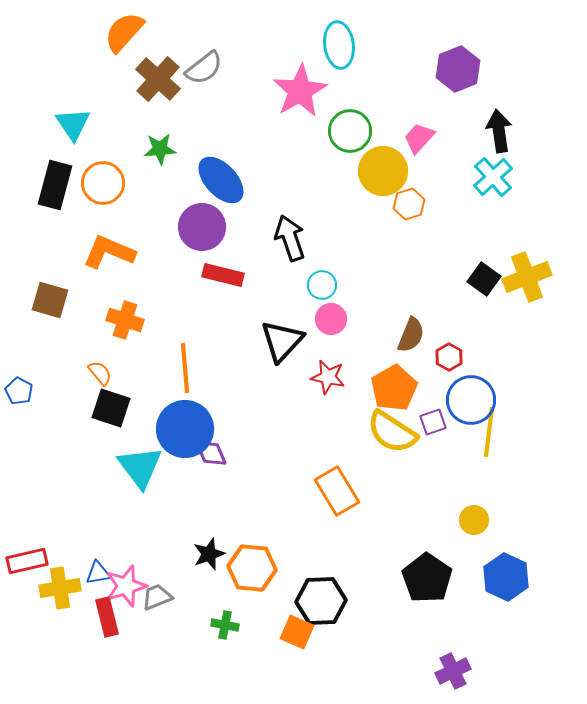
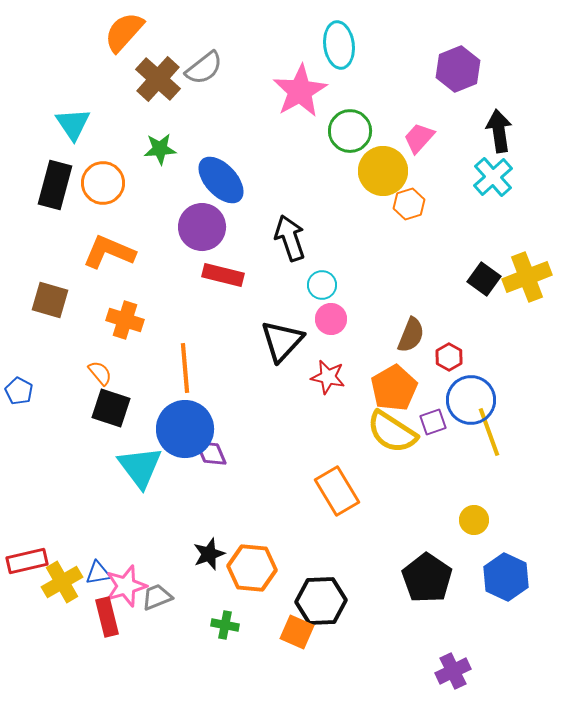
yellow line at (489, 432): rotated 27 degrees counterclockwise
yellow cross at (60, 588): moved 2 px right, 6 px up; rotated 21 degrees counterclockwise
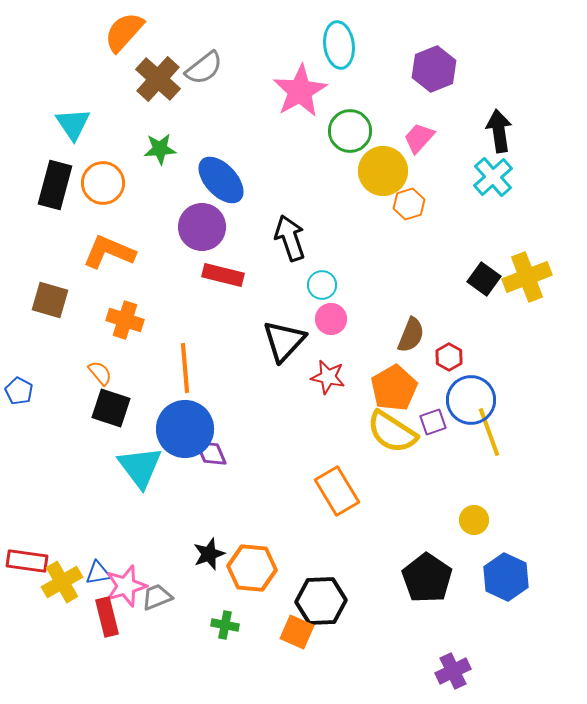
purple hexagon at (458, 69): moved 24 px left
black triangle at (282, 341): moved 2 px right
red rectangle at (27, 561): rotated 21 degrees clockwise
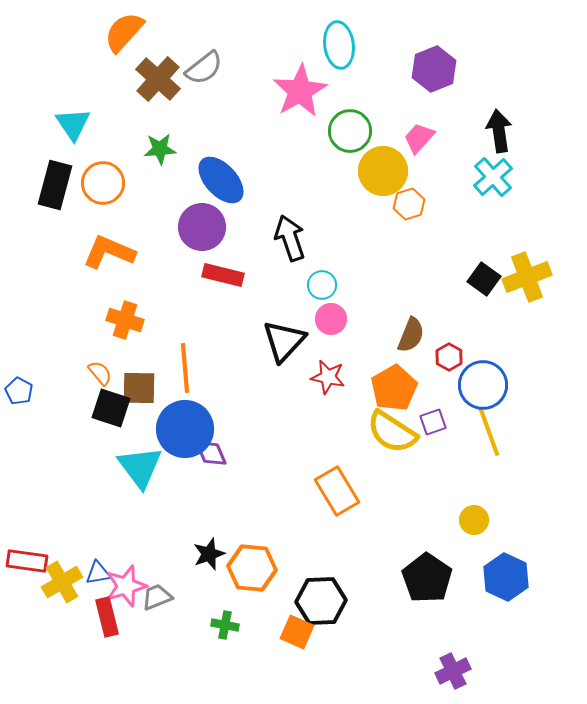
brown square at (50, 300): moved 89 px right, 88 px down; rotated 15 degrees counterclockwise
blue circle at (471, 400): moved 12 px right, 15 px up
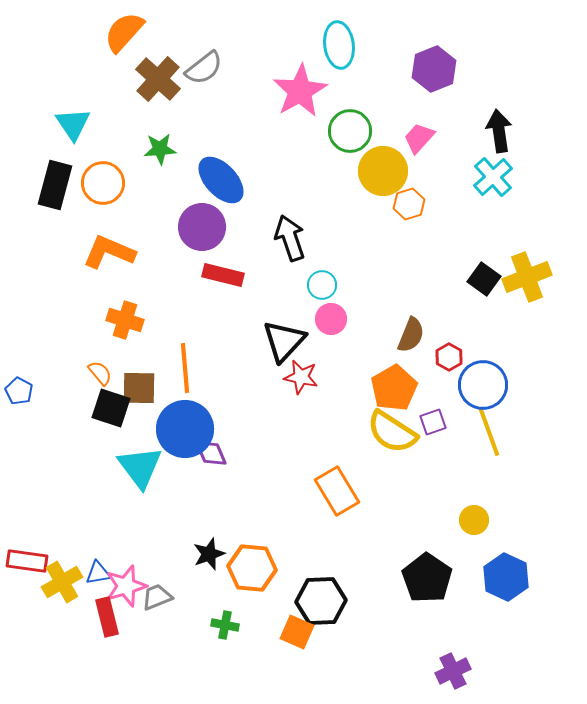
red star at (328, 377): moved 27 px left
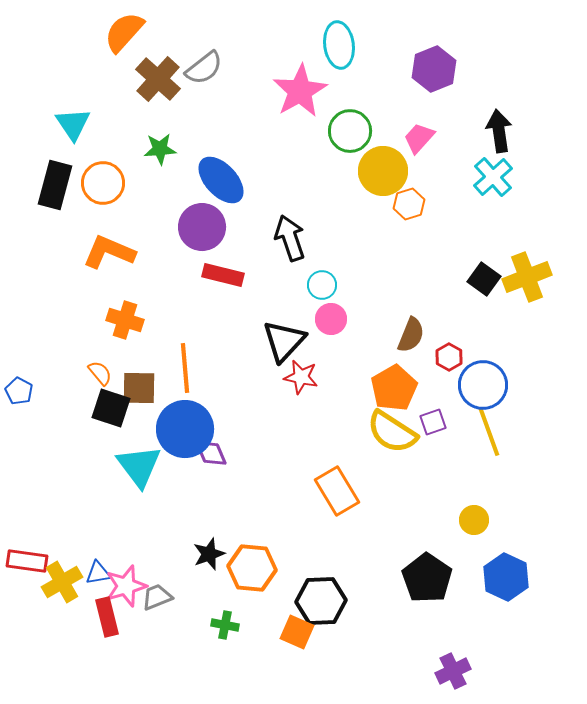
cyan triangle at (140, 467): moved 1 px left, 1 px up
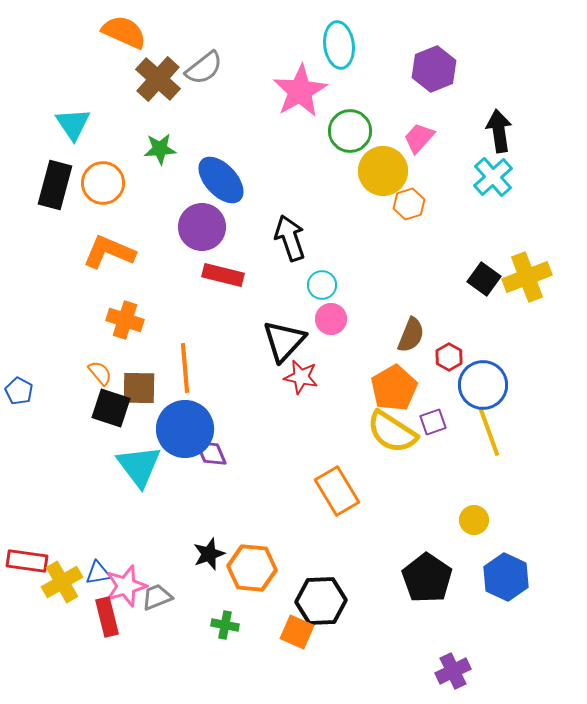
orange semicircle at (124, 32): rotated 72 degrees clockwise
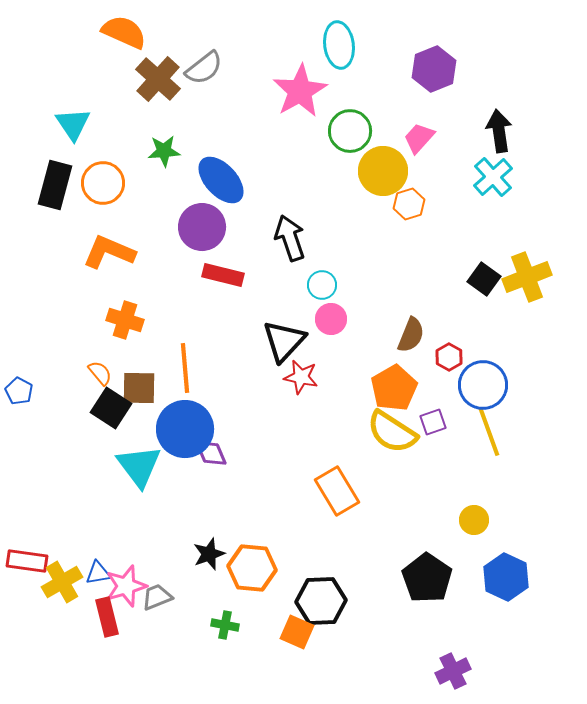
green star at (160, 149): moved 4 px right, 2 px down
black square at (111, 408): rotated 15 degrees clockwise
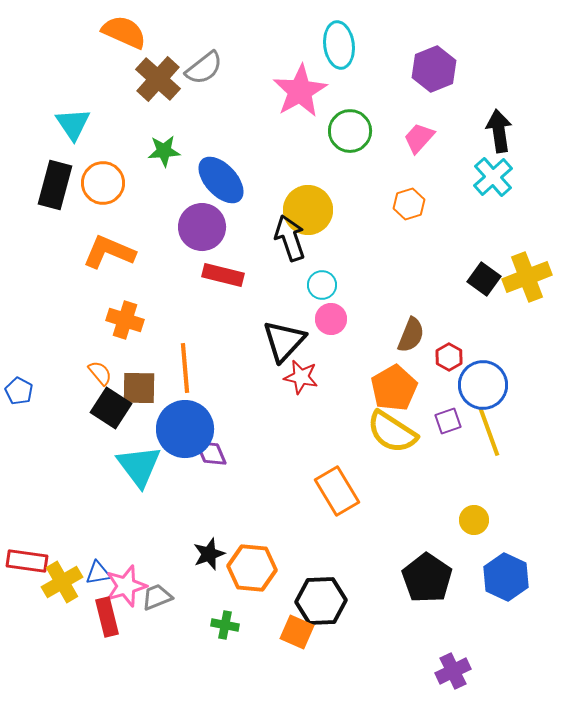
yellow circle at (383, 171): moved 75 px left, 39 px down
purple square at (433, 422): moved 15 px right, 1 px up
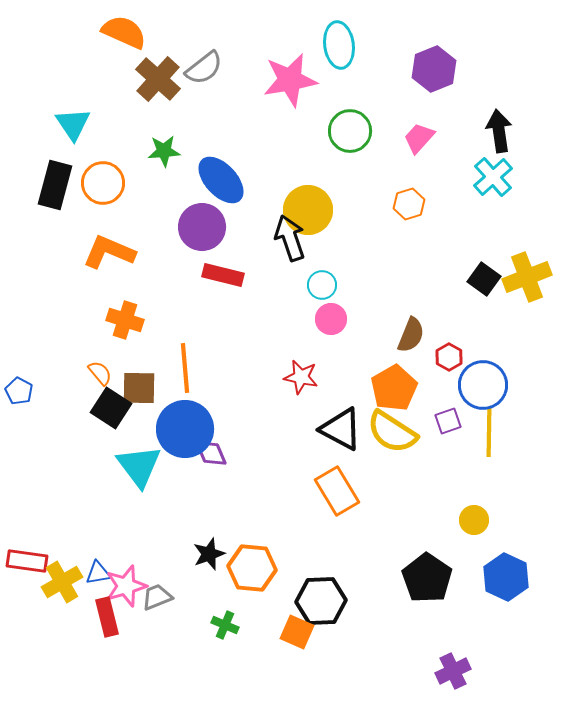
pink star at (300, 91): moved 10 px left, 11 px up; rotated 20 degrees clockwise
black triangle at (284, 341): moved 57 px right, 88 px down; rotated 45 degrees counterclockwise
yellow line at (489, 432): rotated 21 degrees clockwise
green cross at (225, 625): rotated 12 degrees clockwise
